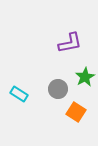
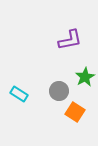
purple L-shape: moved 3 px up
gray circle: moved 1 px right, 2 px down
orange square: moved 1 px left
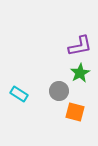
purple L-shape: moved 10 px right, 6 px down
green star: moved 5 px left, 4 px up
orange square: rotated 18 degrees counterclockwise
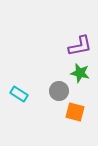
green star: rotated 30 degrees counterclockwise
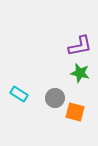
gray circle: moved 4 px left, 7 px down
